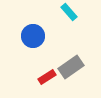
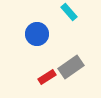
blue circle: moved 4 px right, 2 px up
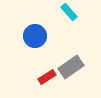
blue circle: moved 2 px left, 2 px down
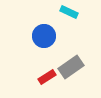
cyan rectangle: rotated 24 degrees counterclockwise
blue circle: moved 9 px right
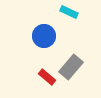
gray rectangle: rotated 15 degrees counterclockwise
red rectangle: rotated 72 degrees clockwise
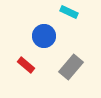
red rectangle: moved 21 px left, 12 px up
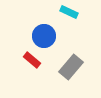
red rectangle: moved 6 px right, 5 px up
